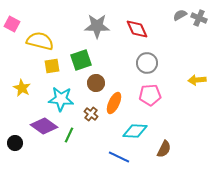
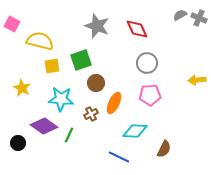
gray star: rotated 20 degrees clockwise
brown cross: rotated 24 degrees clockwise
black circle: moved 3 px right
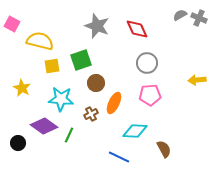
brown semicircle: rotated 54 degrees counterclockwise
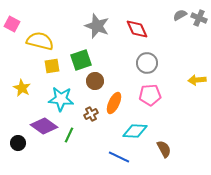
brown circle: moved 1 px left, 2 px up
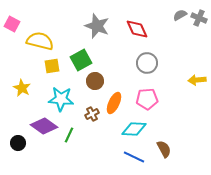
green square: rotated 10 degrees counterclockwise
pink pentagon: moved 3 px left, 4 px down
brown cross: moved 1 px right
cyan diamond: moved 1 px left, 2 px up
blue line: moved 15 px right
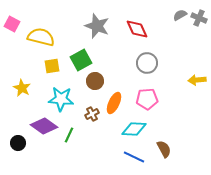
yellow semicircle: moved 1 px right, 4 px up
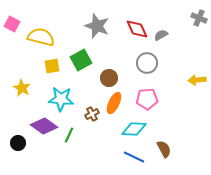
gray semicircle: moved 19 px left, 20 px down
brown circle: moved 14 px right, 3 px up
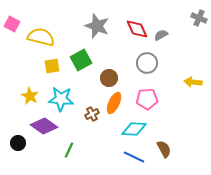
yellow arrow: moved 4 px left, 2 px down; rotated 12 degrees clockwise
yellow star: moved 8 px right, 8 px down
green line: moved 15 px down
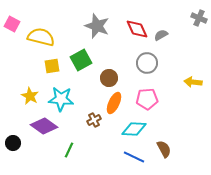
brown cross: moved 2 px right, 6 px down
black circle: moved 5 px left
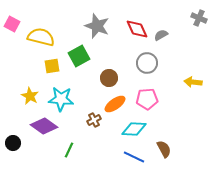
green square: moved 2 px left, 4 px up
orange ellipse: moved 1 px right, 1 px down; rotated 30 degrees clockwise
